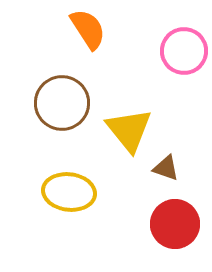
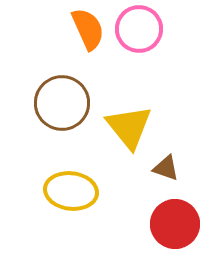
orange semicircle: rotated 9 degrees clockwise
pink circle: moved 45 px left, 22 px up
yellow triangle: moved 3 px up
yellow ellipse: moved 2 px right, 1 px up
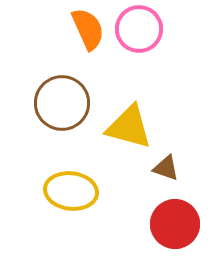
yellow triangle: rotated 36 degrees counterclockwise
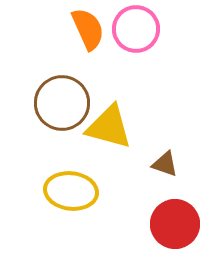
pink circle: moved 3 px left
yellow triangle: moved 20 px left
brown triangle: moved 1 px left, 4 px up
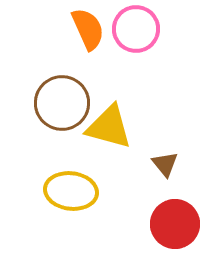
brown triangle: rotated 32 degrees clockwise
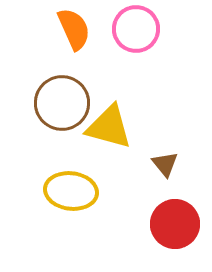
orange semicircle: moved 14 px left
